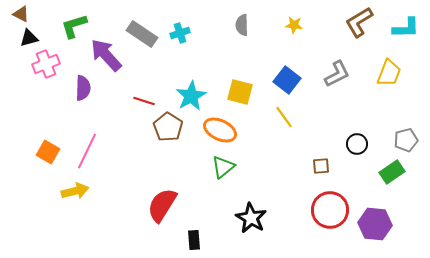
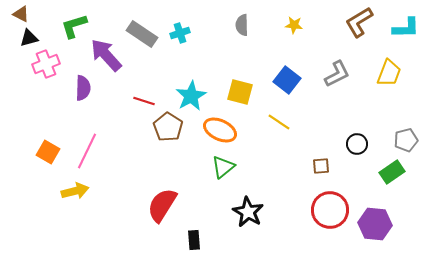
yellow line: moved 5 px left, 5 px down; rotated 20 degrees counterclockwise
black star: moved 3 px left, 6 px up
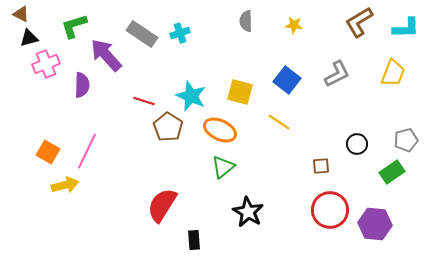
gray semicircle: moved 4 px right, 4 px up
yellow trapezoid: moved 4 px right
purple semicircle: moved 1 px left, 3 px up
cyan star: rotated 20 degrees counterclockwise
yellow arrow: moved 10 px left, 6 px up
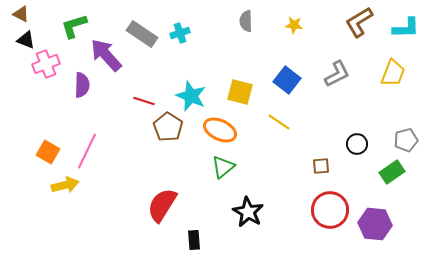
black triangle: moved 3 px left, 2 px down; rotated 36 degrees clockwise
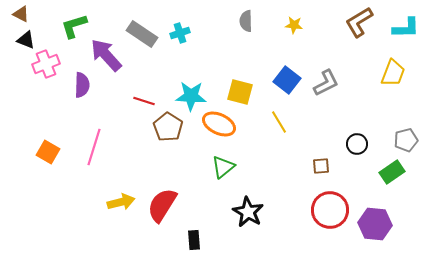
gray L-shape: moved 11 px left, 9 px down
cyan star: rotated 20 degrees counterclockwise
yellow line: rotated 25 degrees clockwise
orange ellipse: moved 1 px left, 6 px up
pink line: moved 7 px right, 4 px up; rotated 9 degrees counterclockwise
yellow arrow: moved 56 px right, 17 px down
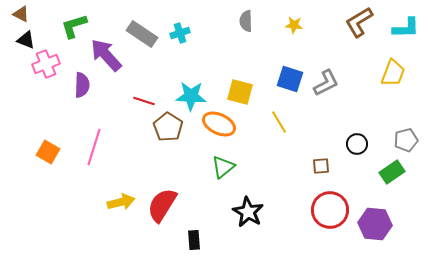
blue square: moved 3 px right, 1 px up; rotated 20 degrees counterclockwise
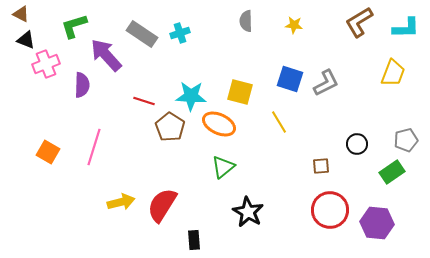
brown pentagon: moved 2 px right
purple hexagon: moved 2 px right, 1 px up
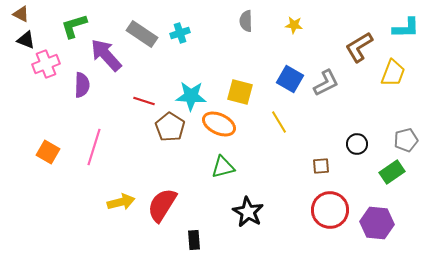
brown L-shape: moved 25 px down
blue square: rotated 12 degrees clockwise
green triangle: rotated 25 degrees clockwise
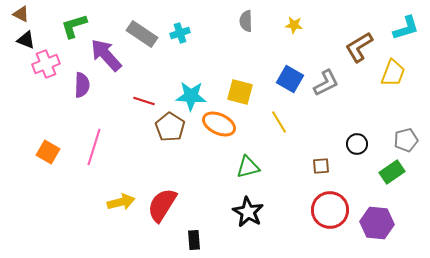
cyan L-shape: rotated 16 degrees counterclockwise
green triangle: moved 25 px right
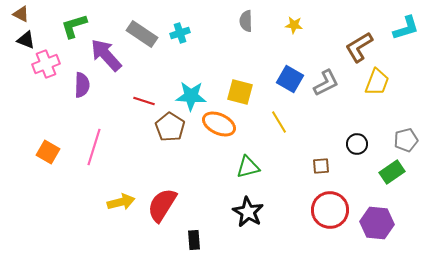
yellow trapezoid: moved 16 px left, 9 px down
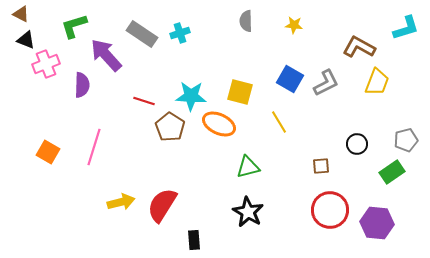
brown L-shape: rotated 60 degrees clockwise
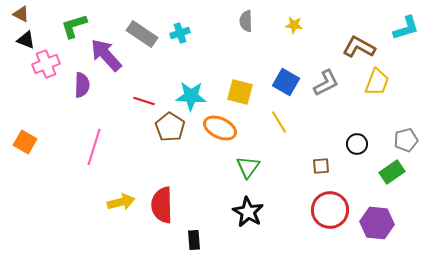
blue square: moved 4 px left, 3 px down
orange ellipse: moved 1 px right, 4 px down
orange square: moved 23 px left, 10 px up
green triangle: rotated 40 degrees counterclockwise
red semicircle: rotated 33 degrees counterclockwise
